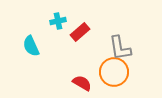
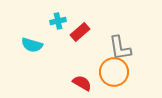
cyan semicircle: moved 1 px right, 1 px up; rotated 50 degrees counterclockwise
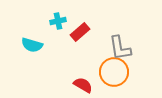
red semicircle: moved 1 px right, 2 px down
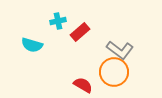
gray L-shape: moved 2 px down; rotated 44 degrees counterclockwise
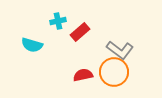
red semicircle: moved 10 px up; rotated 42 degrees counterclockwise
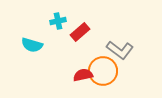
orange circle: moved 11 px left, 1 px up
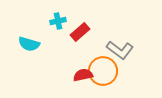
cyan semicircle: moved 3 px left, 1 px up
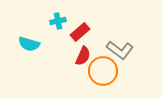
red semicircle: moved 19 px up; rotated 126 degrees clockwise
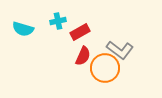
red rectangle: rotated 12 degrees clockwise
cyan semicircle: moved 6 px left, 15 px up
orange circle: moved 2 px right, 3 px up
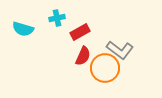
cyan cross: moved 1 px left, 3 px up
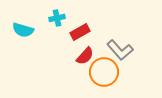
cyan semicircle: moved 1 px down
gray L-shape: rotated 12 degrees clockwise
red semicircle: moved 2 px right; rotated 18 degrees clockwise
orange circle: moved 1 px left, 4 px down
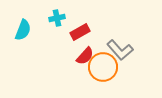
cyan semicircle: rotated 85 degrees counterclockwise
orange circle: moved 1 px left, 5 px up
